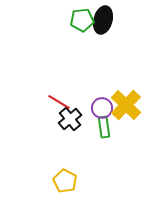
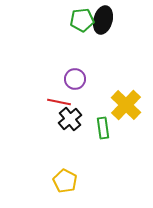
red line: rotated 20 degrees counterclockwise
purple circle: moved 27 px left, 29 px up
green rectangle: moved 1 px left, 1 px down
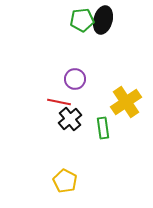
yellow cross: moved 3 px up; rotated 12 degrees clockwise
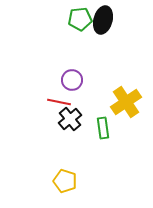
green pentagon: moved 2 px left, 1 px up
purple circle: moved 3 px left, 1 px down
yellow pentagon: rotated 10 degrees counterclockwise
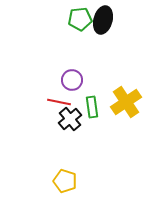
green rectangle: moved 11 px left, 21 px up
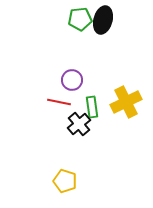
yellow cross: rotated 8 degrees clockwise
black cross: moved 9 px right, 5 px down
